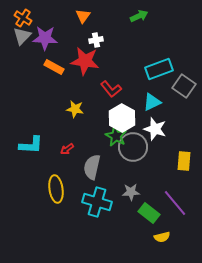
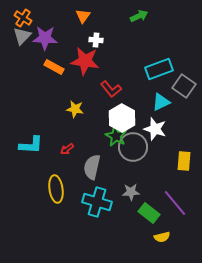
white cross: rotated 16 degrees clockwise
cyan triangle: moved 9 px right
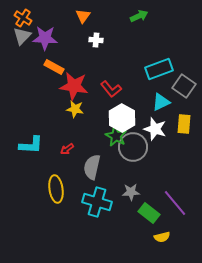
red star: moved 11 px left, 25 px down
yellow rectangle: moved 37 px up
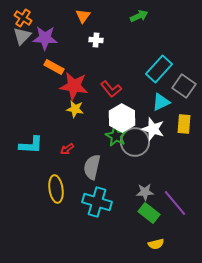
cyan rectangle: rotated 28 degrees counterclockwise
white star: moved 2 px left
gray circle: moved 2 px right, 5 px up
gray star: moved 14 px right
yellow semicircle: moved 6 px left, 7 px down
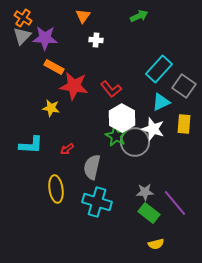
yellow star: moved 24 px left, 1 px up
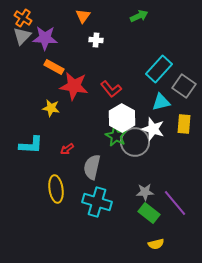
cyan triangle: rotated 12 degrees clockwise
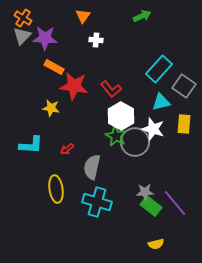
green arrow: moved 3 px right
white hexagon: moved 1 px left, 2 px up
green rectangle: moved 2 px right, 7 px up
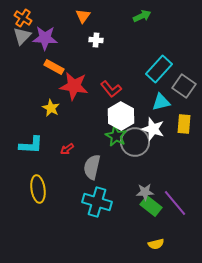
yellow star: rotated 18 degrees clockwise
yellow ellipse: moved 18 px left
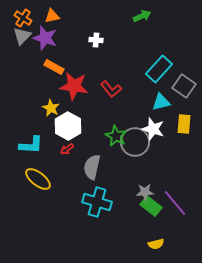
orange triangle: moved 31 px left; rotated 42 degrees clockwise
purple star: rotated 15 degrees clockwise
white hexagon: moved 53 px left, 10 px down
yellow ellipse: moved 10 px up; rotated 44 degrees counterclockwise
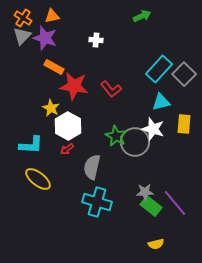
gray square: moved 12 px up; rotated 10 degrees clockwise
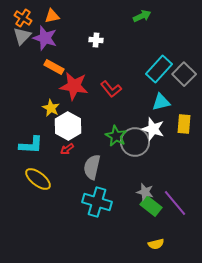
gray star: rotated 18 degrees clockwise
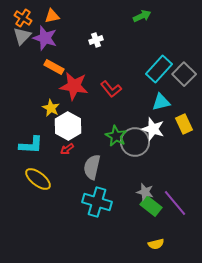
white cross: rotated 24 degrees counterclockwise
yellow rectangle: rotated 30 degrees counterclockwise
